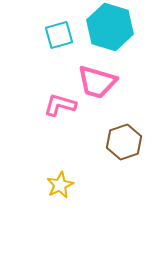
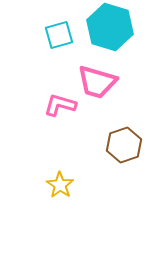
brown hexagon: moved 3 px down
yellow star: rotated 12 degrees counterclockwise
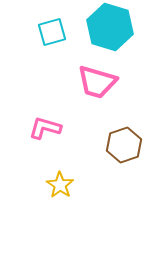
cyan square: moved 7 px left, 3 px up
pink L-shape: moved 15 px left, 23 px down
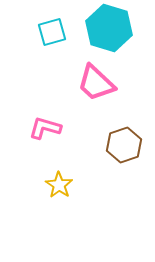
cyan hexagon: moved 1 px left, 1 px down
pink trapezoid: moved 1 px left, 1 px down; rotated 27 degrees clockwise
yellow star: moved 1 px left
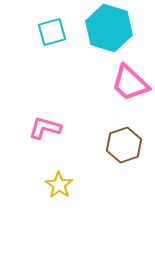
pink trapezoid: moved 34 px right
